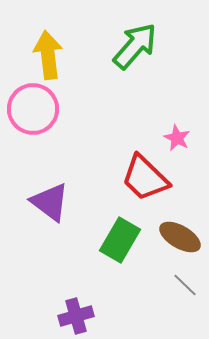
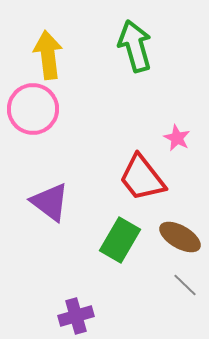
green arrow: rotated 57 degrees counterclockwise
red trapezoid: moved 3 px left; rotated 8 degrees clockwise
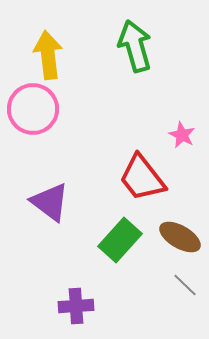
pink star: moved 5 px right, 3 px up
green rectangle: rotated 12 degrees clockwise
purple cross: moved 10 px up; rotated 12 degrees clockwise
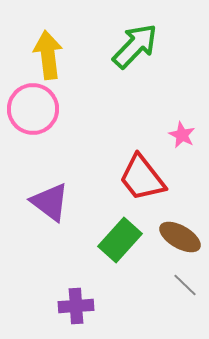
green arrow: rotated 60 degrees clockwise
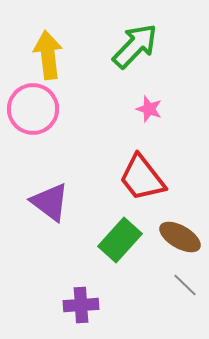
pink star: moved 33 px left, 26 px up; rotated 8 degrees counterclockwise
purple cross: moved 5 px right, 1 px up
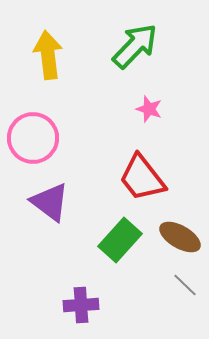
pink circle: moved 29 px down
